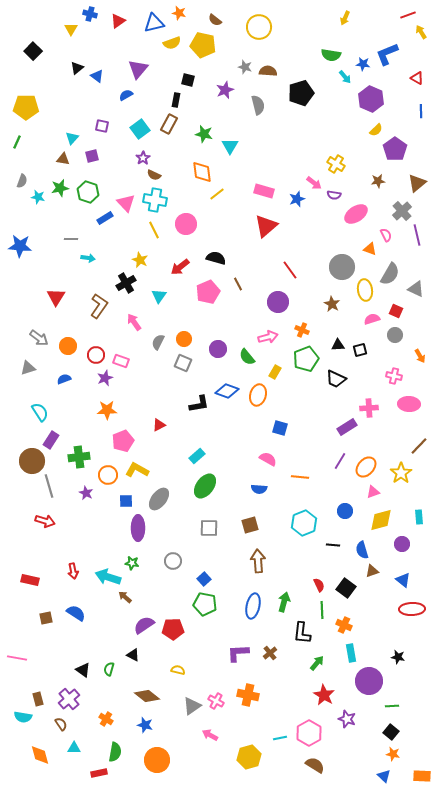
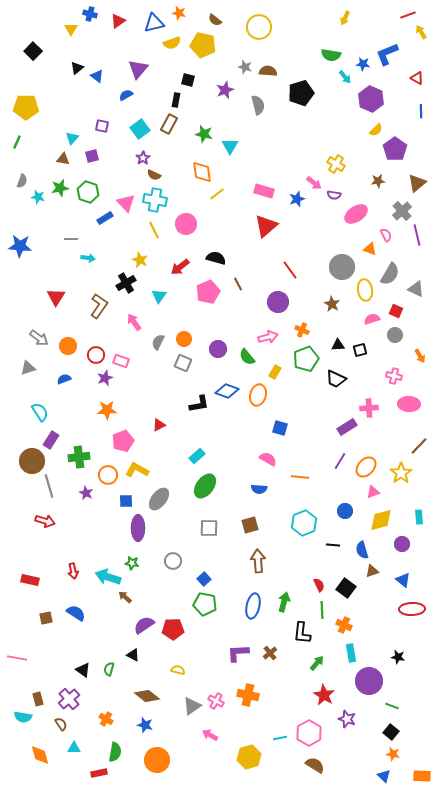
green line at (392, 706): rotated 24 degrees clockwise
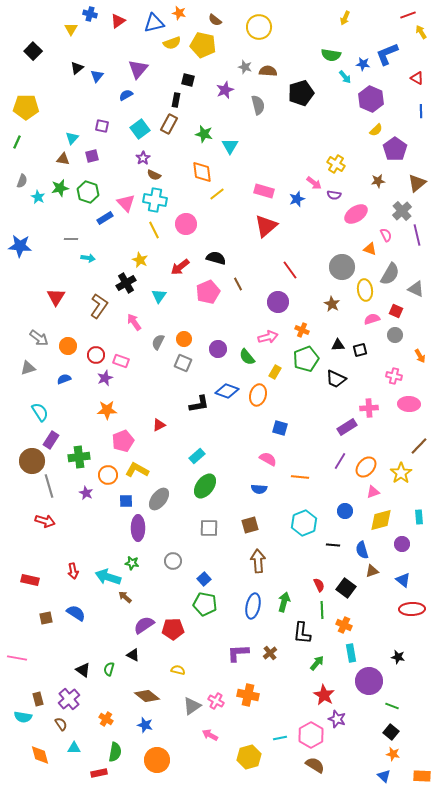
blue triangle at (97, 76): rotated 32 degrees clockwise
cyan star at (38, 197): rotated 16 degrees clockwise
purple star at (347, 719): moved 10 px left
pink hexagon at (309, 733): moved 2 px right, 2 px down
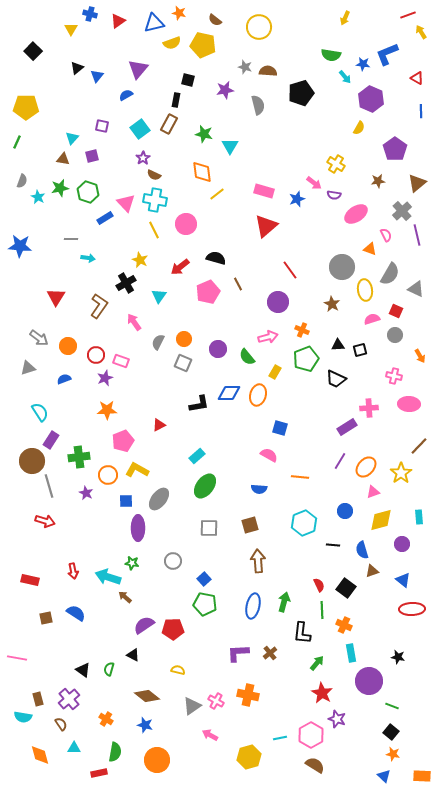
purple star at (225, 90): rotated 12 degrees clockwise
yellow semicircle at (376, 130): moved 17 px left, 2 px up; rotated 16 degrees counterclockwise
blue diamond at (227, 391): moved 2 px right, 2 px down; rotated 20 degrees counterclockwise
pink semicircle at (268, 459): moved 1 px right, 4 px up
red star at (324, 695): moved 2 px left, 2 px up
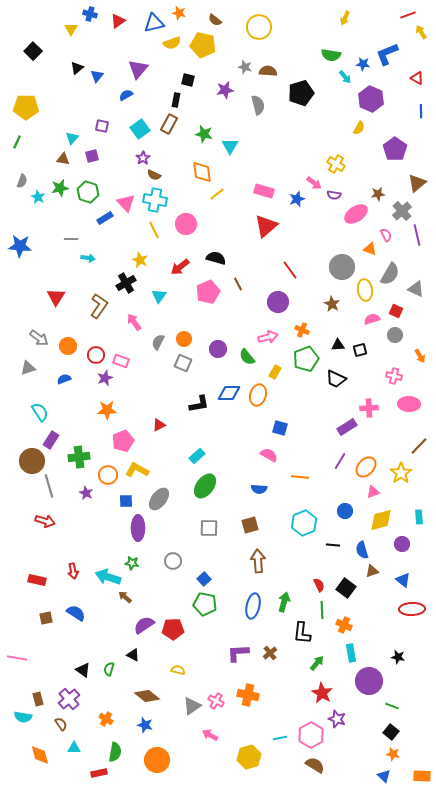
brown star at (378, 181): moved 13 px down
red rectangle at (30, 580): moved 7 px right
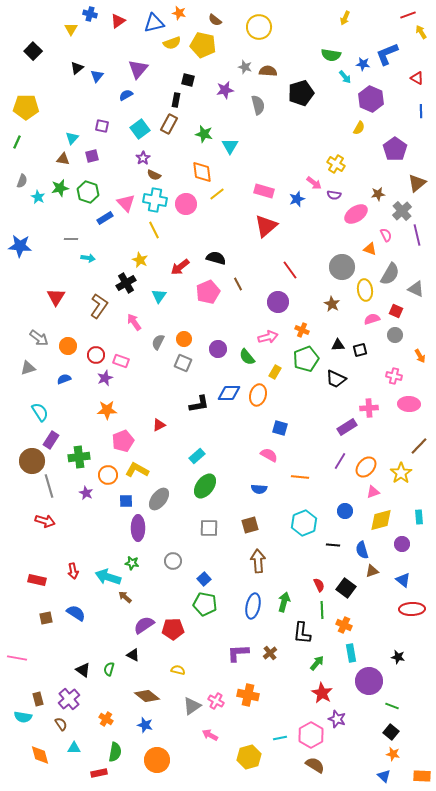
pink circle at (186, 224): moved 20 px up
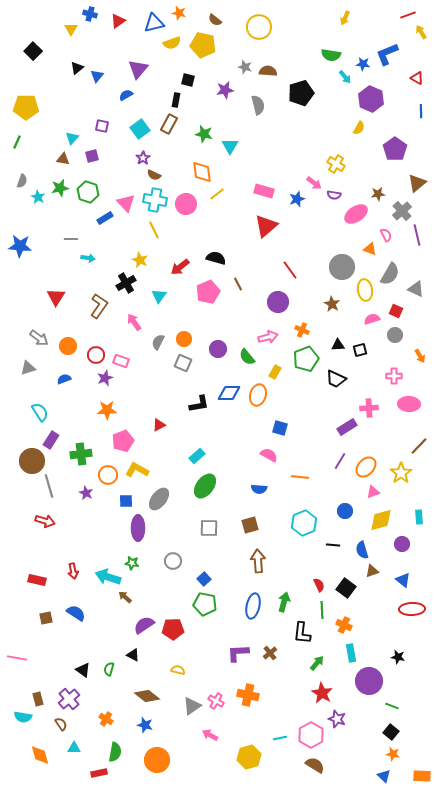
pink cross at (394, 376): rotated 14 degrees counterclockwise
green cross at (79, 457): moved 2 px right, 3 px up
